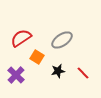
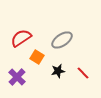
purple cross: moved 1 px right, 2 px down
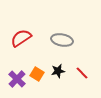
gray ellipse: rotated 45 degrees clockwise
orange square: moved 17 px down
red line: moved 1 px left
purple cross: moved 2 px down
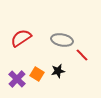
red line: moved 18 px up
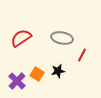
gray ellipse: moved 2 px up
red line: rotated 72 degrees clockwise
purple cross: moved 2 px down
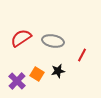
gray ellipse: moved 9 px left, 3 px down
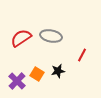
gray ellipse: moved 2 px left, 5 px up
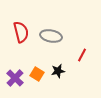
red semicircle: moved 6 px up; rotated 110 degrees clockwise
purple cross: moved 2 px left, 3 px up
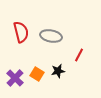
red line: moved 3 px left
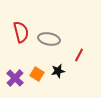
gray ellipse: moved 2 px left, 3 px down
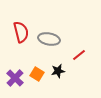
red line: rotated 24 degrees clockwise
